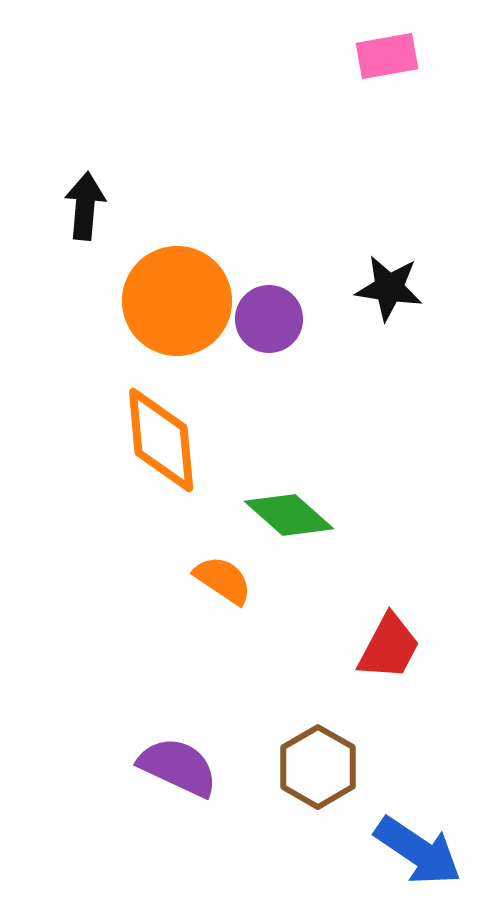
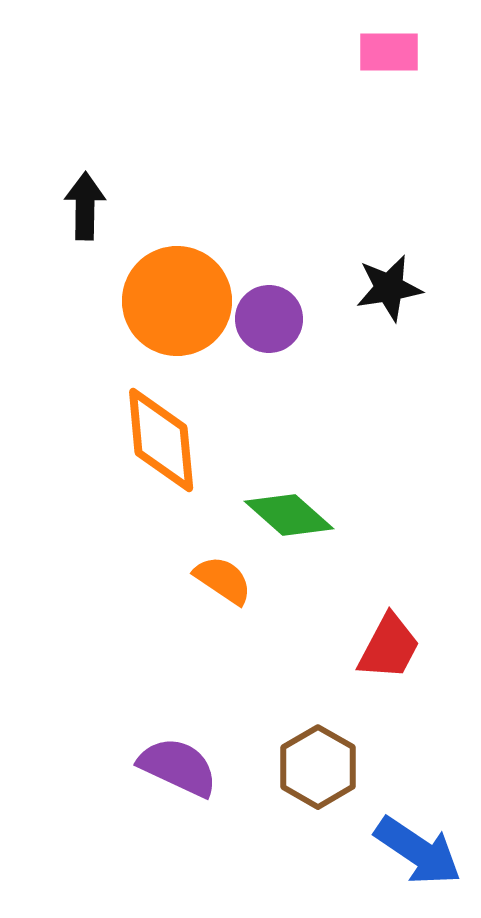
pink rectangle: moved 2 px right, 4 px up; rotated 10 degrees clockwise
black arrow: rotated 4 degrees counterclockwise
black star: rotated 18 degrees counterclockwise
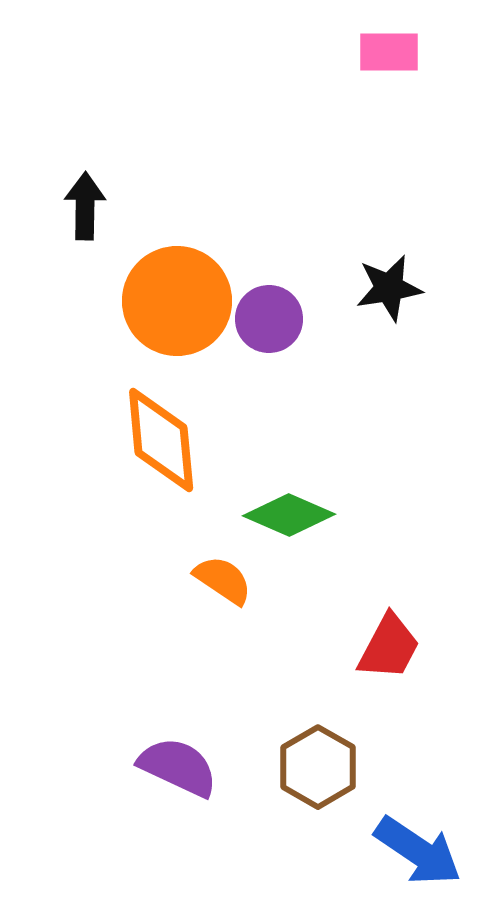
green diamond: rotated 18 degrees counterclockwise
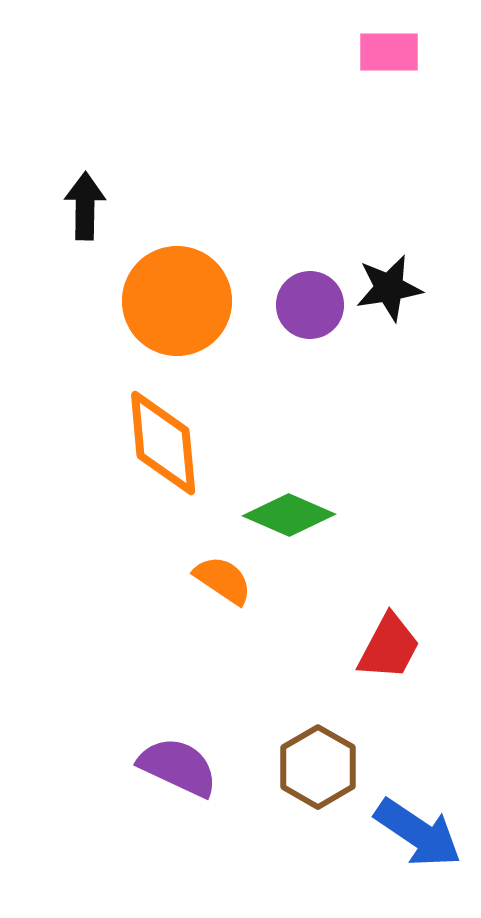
purple circle: moved 41 px right, 14 px up
orange diamond: moved 2 px right, 3 px down
blue arrow: moved 18 px up
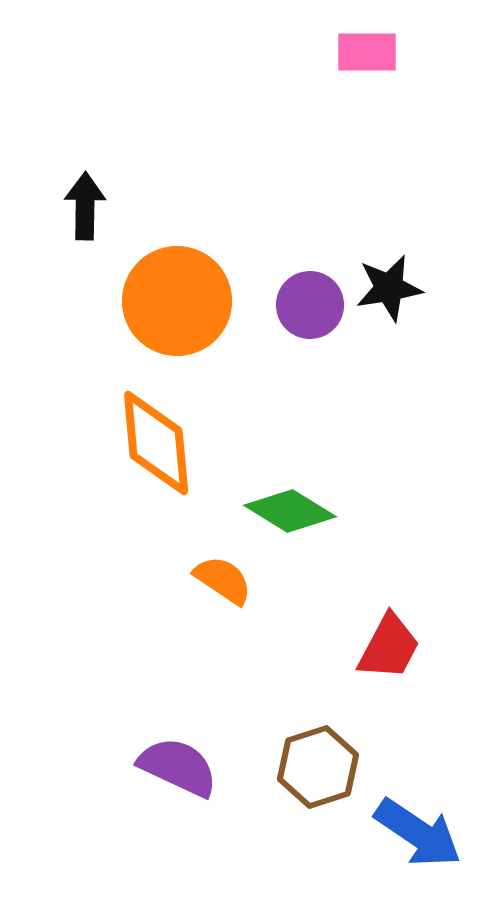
pink rectangle: moved 22 px left
orange diamond: moved 7 px left
green diamond: moved 1 px right, 4 px up; rotated 8 degrees clockwise
brown hexagon: rotated 12 degrees clockwise
